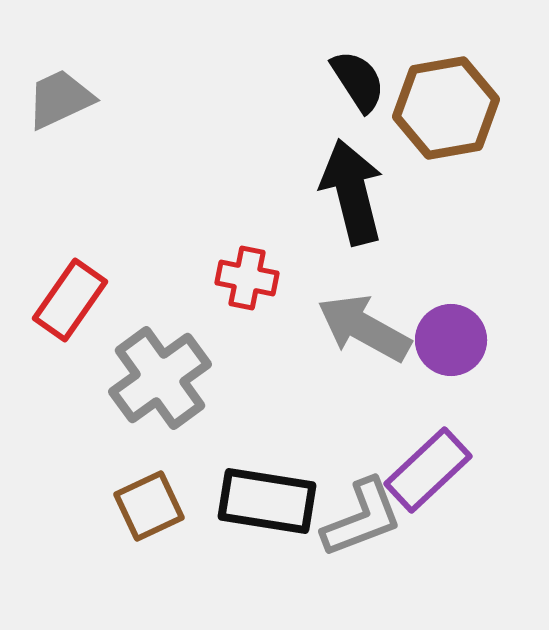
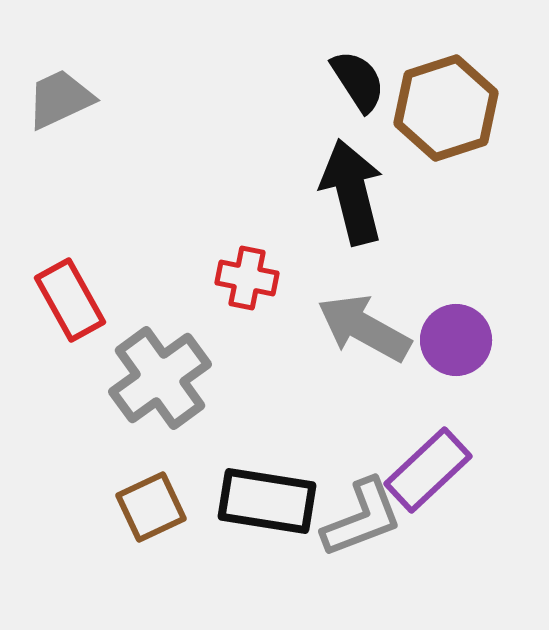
brown hexagon: rotated 8 degrees counterclockwise
red rectangle: rotated 64 degrees counterclockwise
purple circle: moved 5 px right
brown square: moved 2 px right, 1 px down
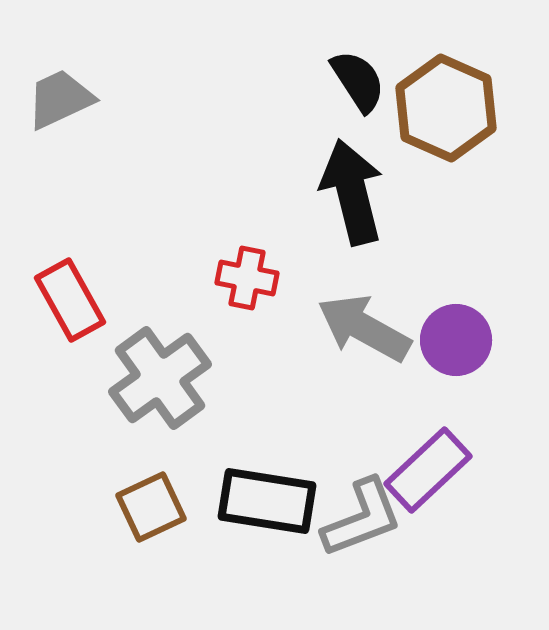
brown hexagon: rotated 18 degrees counterclockwise
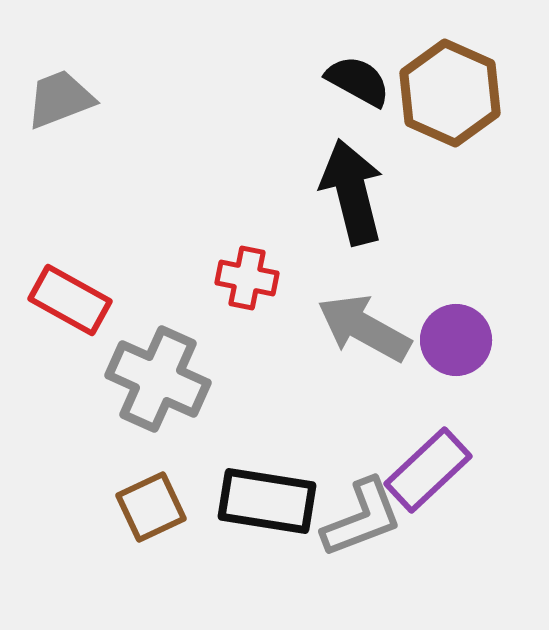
black semicircle: rotated 28 degrees counterclockwise
gray trapezoid: rotated 4 degrees clockwise
brown hexagon: moved 4 px right, 15 px up
red rectangle: rotated 32 degrees counterclockwise
gray cross: moved 2 px left, 1 px down; rotated 30 degrees counterclockwise
